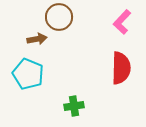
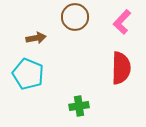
brown circle: moved 16 px right
brown arrow: moved 1 px left, 1 px up
green cross: moved 5 px right
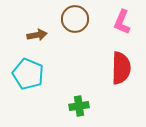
brown circle: moved 2 px down
pink L-shape: rotated 20 degrees counterclockwise
brown arrow: moved 1 px right, 3 px up
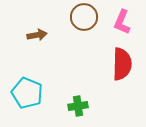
brown circle: moved 9 px right, 2 px up
red semicircle: moved 1 px right, 4 px up
cyan pentagon: moved 1 px left, 19 px down
green cross: moved 1 px left
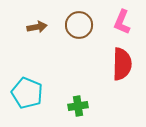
brown circle: moved 5 px left, 8 px down
brown arrow: moved 8 px up
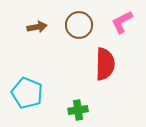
pink L-shape: rotated 40 degrees clockwise
red semicircle: moved 17 px left
green cross: moved 4 px down
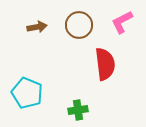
red semicircle: rotated 8 degrees counterclockwise
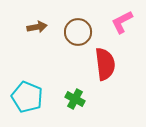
brown circle: moved 1 px left, 7 px down
cyan pentagon: moved 4 px down
green cross: moved 3 px left, 11 px up; rotated 36 degrees clockwise
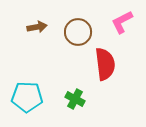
cyan pentagon: rotated 20 degrees counterclockwise
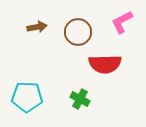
red semicircle: rotated 96 degrees clockwise
green cross: moved 5 px right
